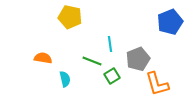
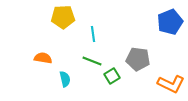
yellow pentagon: moved 7 px left; rotated 15 degrees counterclockwise
cyan line: moved 17 px left, 10 px up
gray pentagon: rotated 30 degrees clockwise
orange L-shape: moved 14 px right; rotated 48 degrees counterclockwise
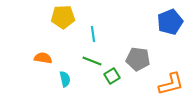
orange L-shape: rotated 40 degrees counterclockwise
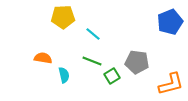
cyan line: rotated 42 degrees counterclockwise
gray pentagon: moved 1 px left, 3 px down
cyan semicircle: moved 1 px left, 4 px up
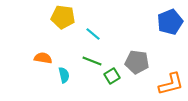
yellow pentagon: rotated 10 degrees clockwise
